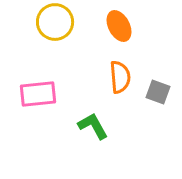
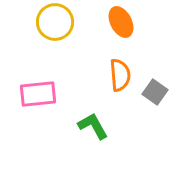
orange ellipse: moved 2 px right, 4 px up
orange semicircle: moved 2 px up
gray square: moved 3 px left; rotated 15 degrees clockwise
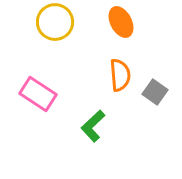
pink rectangle: rotated 39 degrees clockwise
green L-shape: rotated 104 degrees counterclockwise
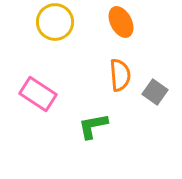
green L-shape: rotated 32 degrees clockwise
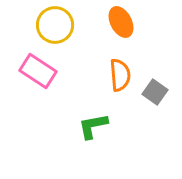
yellow circle: moved 3 px down
pink rectangle: moved 23 px up
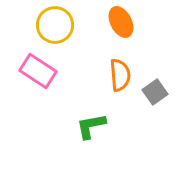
gray square: rotated 20 degrees clockwise
green L-shape: moved 2 px left
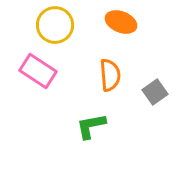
orange ellipse: rotated 40 degrees counterclockwise
orange semicircle: moved 10 px left
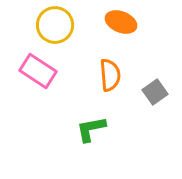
green L-shape: moved 3 px down
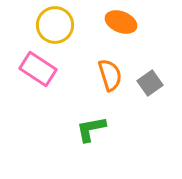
pink rectangle: moved 2 px up
orange semicircle: rotated 12 degrees counterclockwise
gray square: moved 5 px left, 9 px up
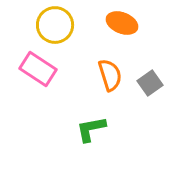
orange ellipse: moved 1 px right, 1 px down
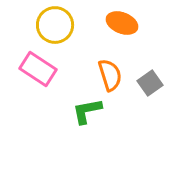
green L-shape: moved 4 px left, 18 px up
